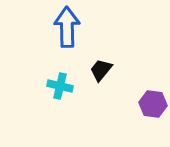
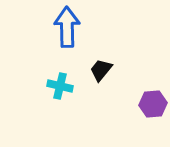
purple hexagon: rotated 12 degrees counterclockwise
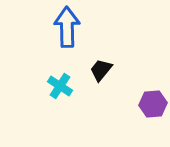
cyan cross: rotated 20 degrees clockwise
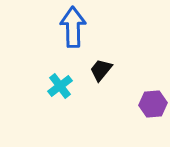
blue arrow: moved 6 px right
cyan cross: rotated 20 degrees clockwise
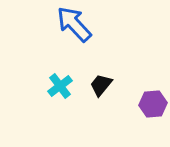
blue arrow: moved 1 px right, 3 px up; rotated 42 degrees counterclockwise
black trapezoid: moved 15 px down
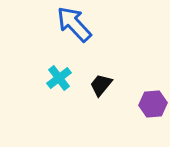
cyan cross: moved 1 px left, 8 px up
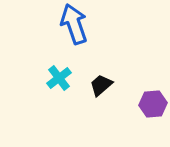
blue arrow: rotated 24 degrees clockwise
black trapezoid: rotated 10 degrees clockwise
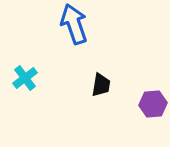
cyan cross: moved 34 px left
black trapezoid: rotated 140 degrees clockwise
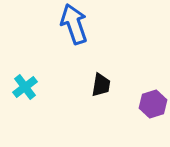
cyan cross: moved 9 px down
purple hexagon: rotated 12 degrees counterclockwise
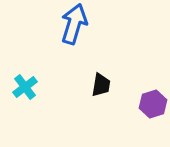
blue arrow: rotated 36 degrees clockwise
